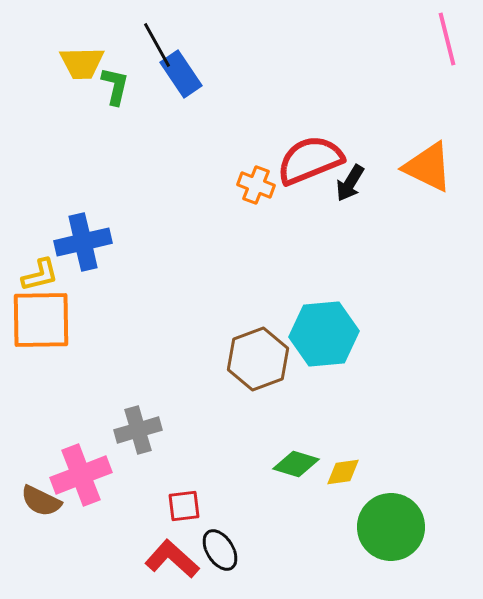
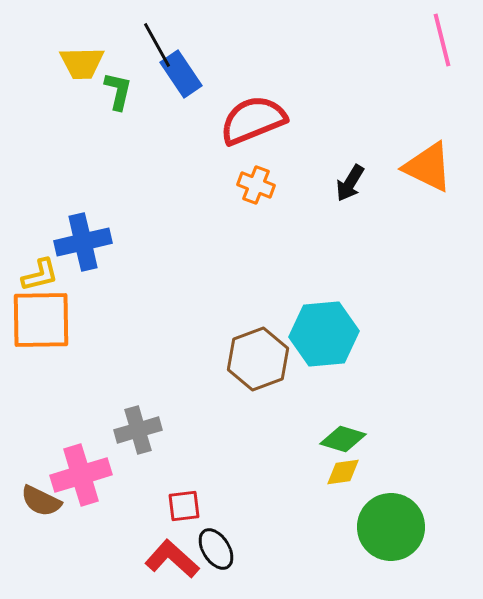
pink line: moved 5 px left, 1 px down
green L-shape: moved 3 px right, 5 px down
red semicircle: moved 57 px left, 40 px up
green diamond: moved 47 px right, 25 px up
pink cross: rotated 4 degrees clockwise
black ellipse: moved 4 px left, 1 px up
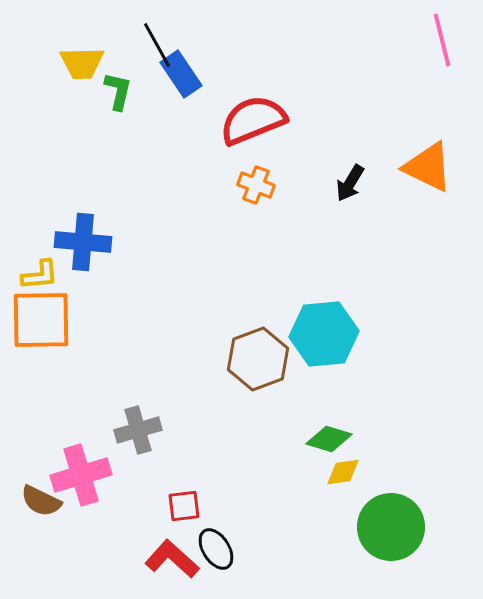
blue cross: rotated 18 degrees clockwise
yellow L-shape: rotated 9 degrees clockwise
green diamond: moved 14 px left
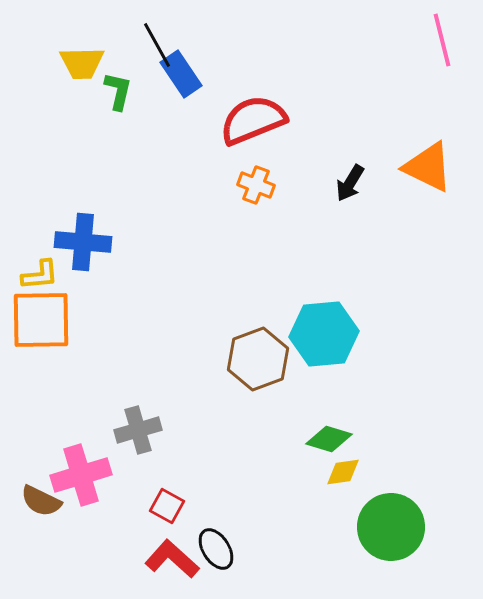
red square: moved 17 px left; rotated 36 degrees clockwise
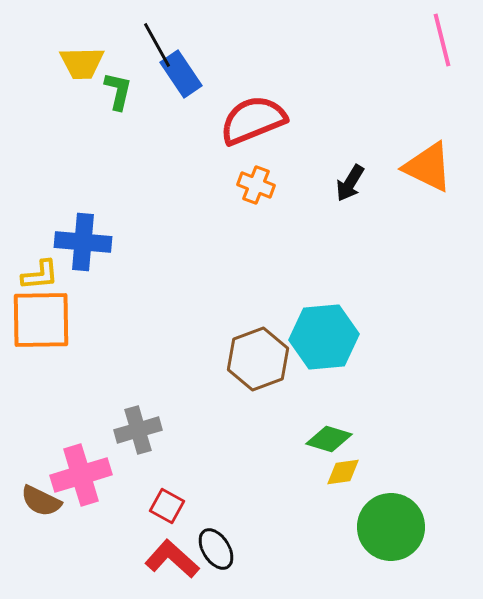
cyan hexagon: moved 3 px down
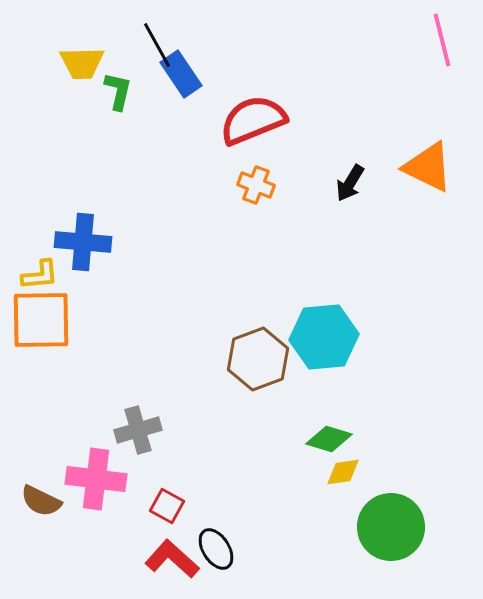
pink cross: moved 15 px right, 4 px down; rotated 24 degrees clockwise
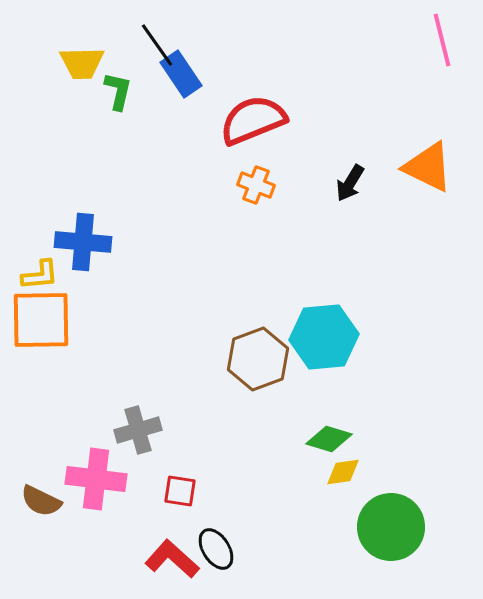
black line: rotated 6 degrees counterclockwise
red square: moved 13 px right, 15 px up; rotated 20 degrees counterclockwise
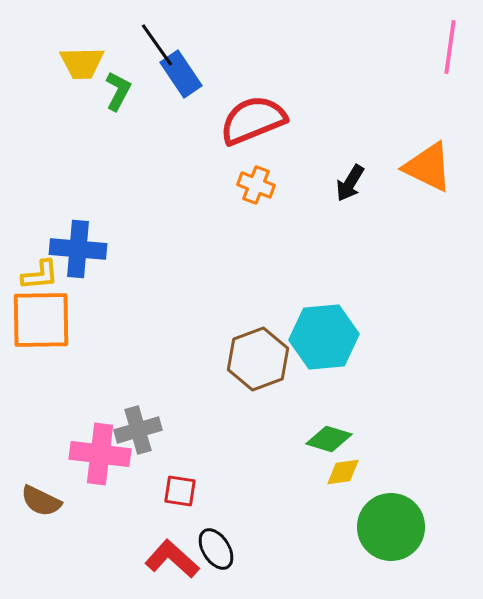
pink line: moved 8 px right, 7 px down; rotated 22 degrees clockwise
green L-shape: rotated 15 degrees clockwise
blue cross: moved 5 px left, 7 px down
pink cross: moved 4 px right, 25 px up
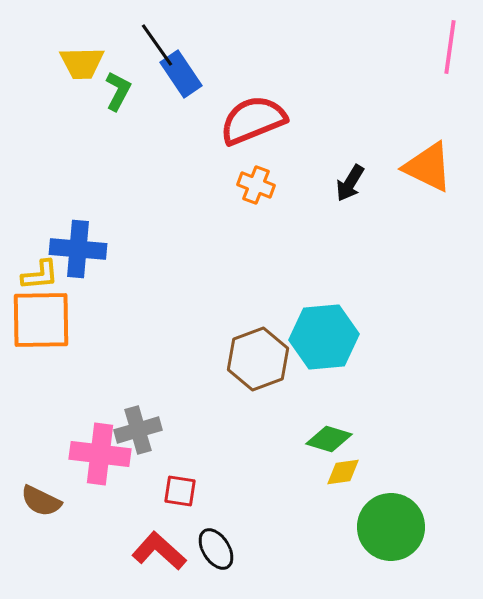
red L-shape: moved 13 px left, 8 px up
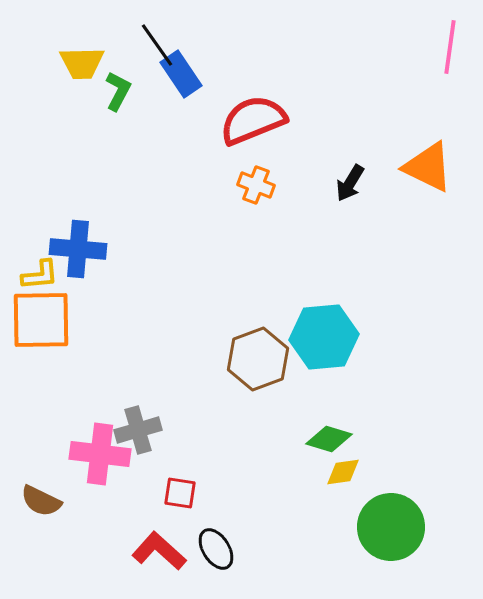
red square: moved 2 px down
